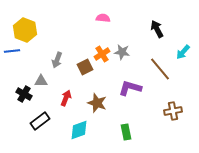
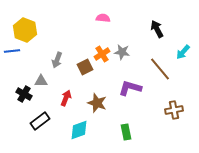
brown cross: moved 1 px right, 1 px up
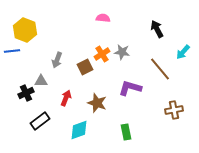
black cross: moved 2 px right, 1 px up; rotated 35 degrees clockwise
